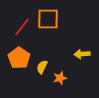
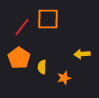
yellow semicircle: rotated 24 degrees counterclockwise
orange star: moved 4 px right
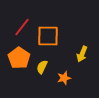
orange square: moved 17 px down
yellow arrow: rotated 63 degrees counterclockwise
yellow semicircle: rotated 24 degrees clockwise
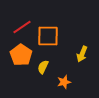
red line: rotated 18 degrees clockwise
orange pentagon: moved 2 px right, 3 px up
yellow semicircle: moved 1 px right
orange star: moved 4 px down
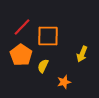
red line: rotated 12 degrees counterclockwise
yellow semicircle: moved 1 px up
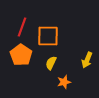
red line: rotated 24 degrees counterclockwise
yellow arrow: moved 5 px right, 6 px down
yellow semicircle: moved 8 px right, 3 px up
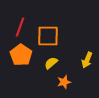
red line: moved 2 px left
yellow semicircle: rotated 24 degrees clockwise
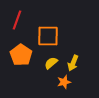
red line: moved 3 px left, 7 px up
yellow arrow: moved 14 px left, 3 px down
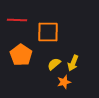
red line: rotated 72 degrees clockwise
orange square: moved 4 px up
yellow semicircle: moved 3 px right, 1 px down
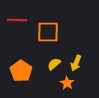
orange pentagon: moved 16 px down
yellow arrow: moved 3 px right
orange star: moved 3 px right, 1 px down; rotated 24 degrees counterclockwise
